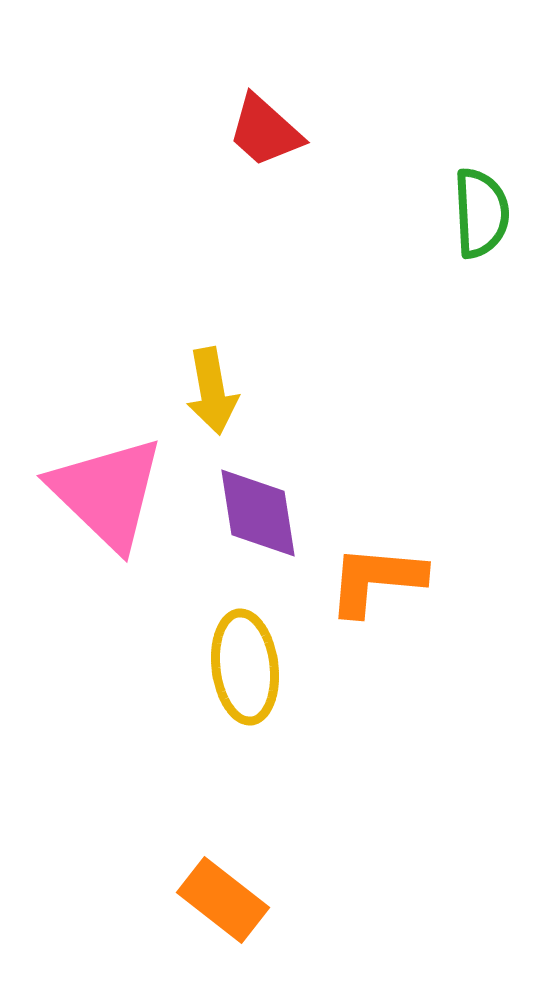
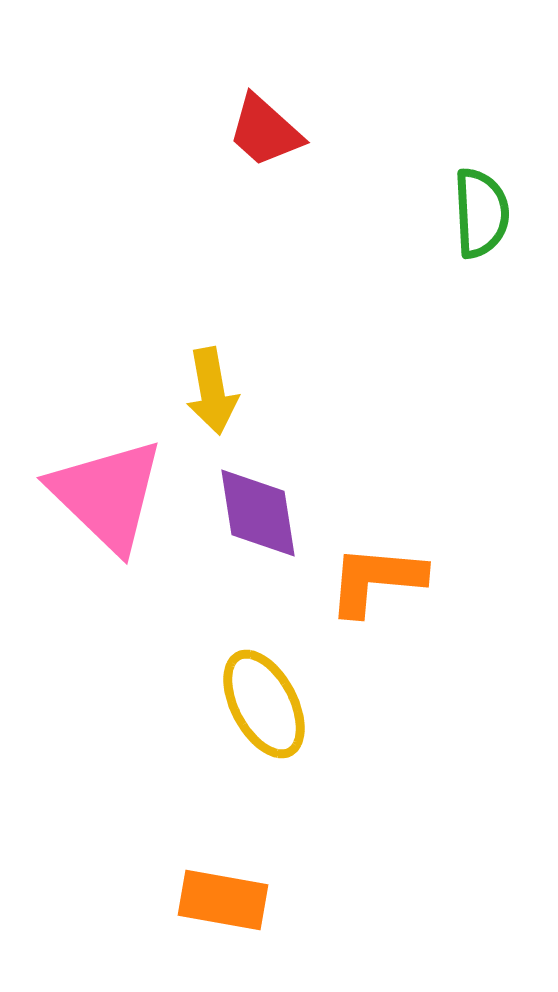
pink triangle: moved 2 px down
yellow ellipse: moved 19 px right, 37 px down; rotated 21 degrees counterclockwise
orange rectangle: rotated 28 degrees counterclockwise
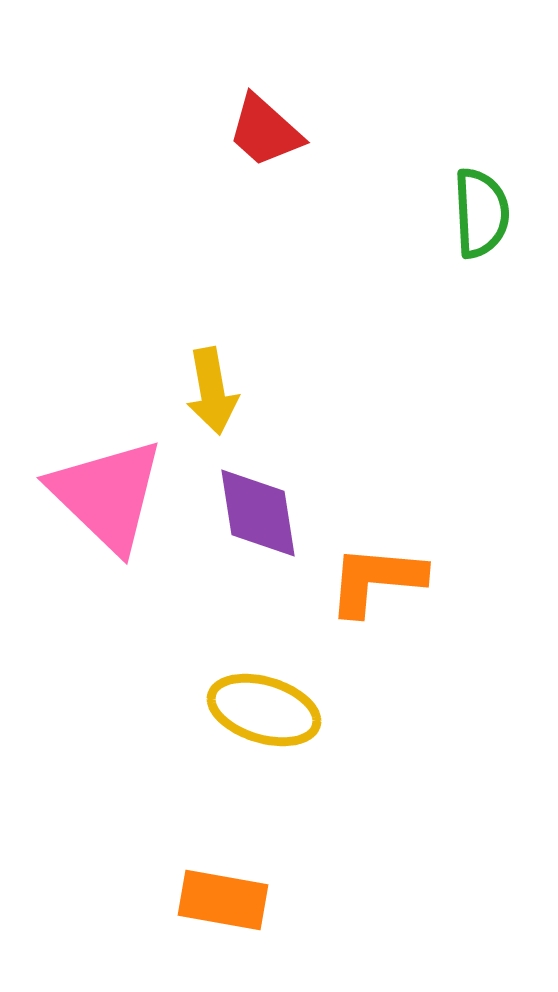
yellow ellipse: moved 6 px down; rotated 45 degrees counterclockwise
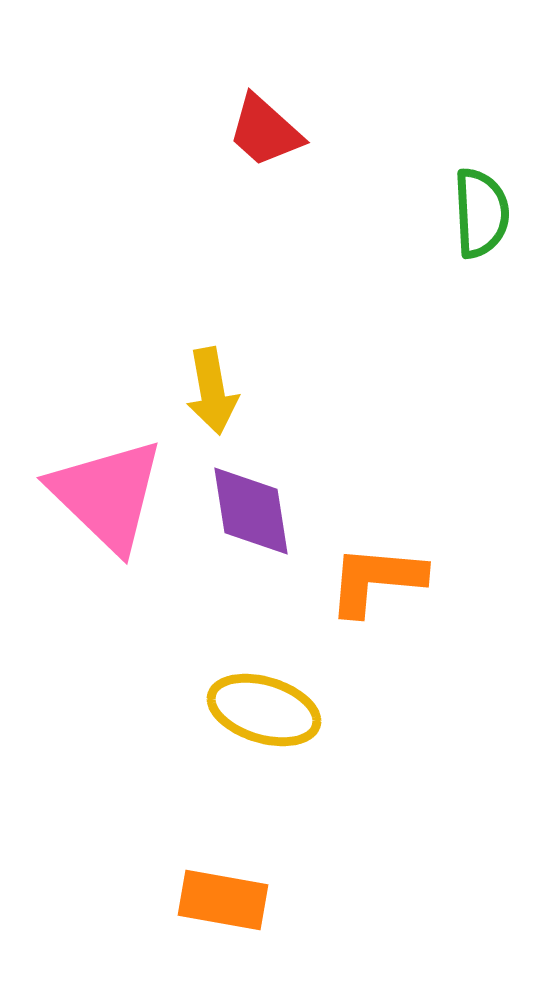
purple diamond: moved 7 px left, 2 px up
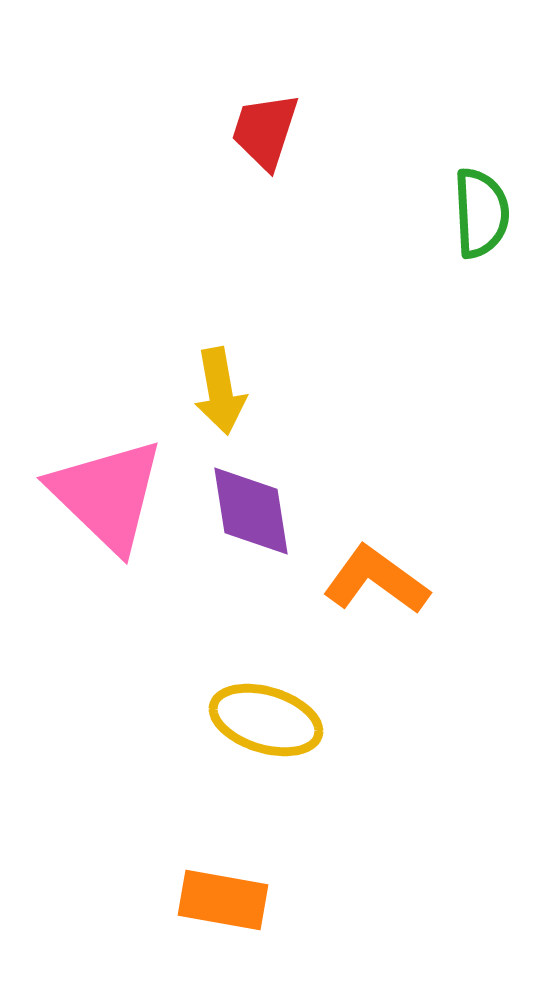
red trapezoid: rotated 66 degrees clockwise
yellow arrow: moved 8 px right
orange L-shape: rotated 31 degrees clockwise
yellow ellipse: moved 2 px right, 10 px down
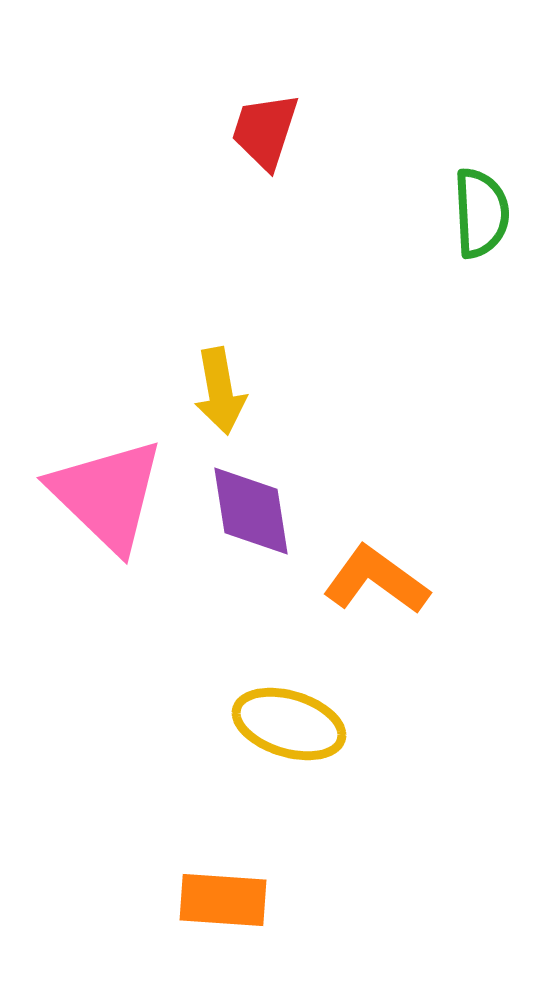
yellow ellipse: moved 23 px right, 4 px down
orange rectangle: rotated 6 degrees counterclockwise
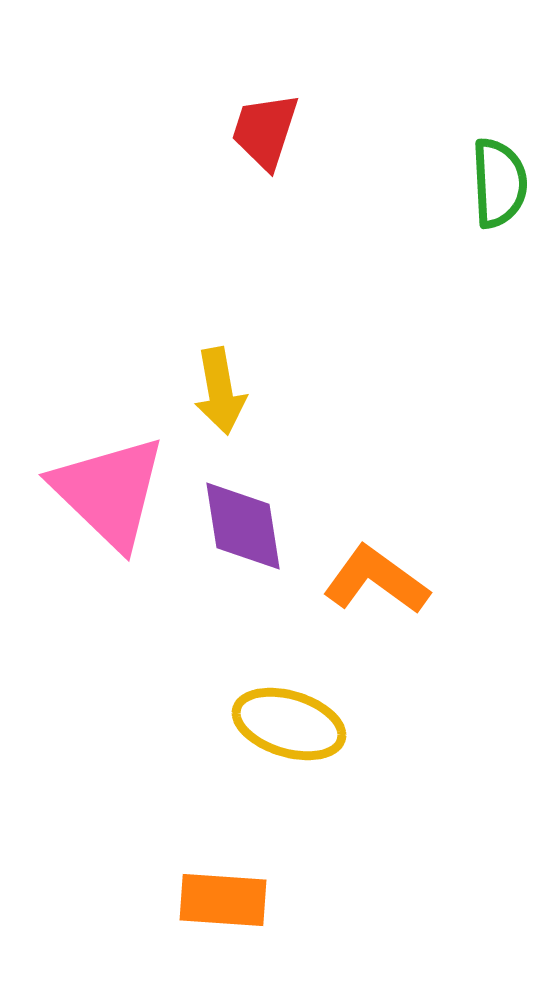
green semicircle: moved 18 px right, 30 px up
pink triangle: moved 2 px right, 3 px up
purple diamond: moved 8 px left, 15 px down
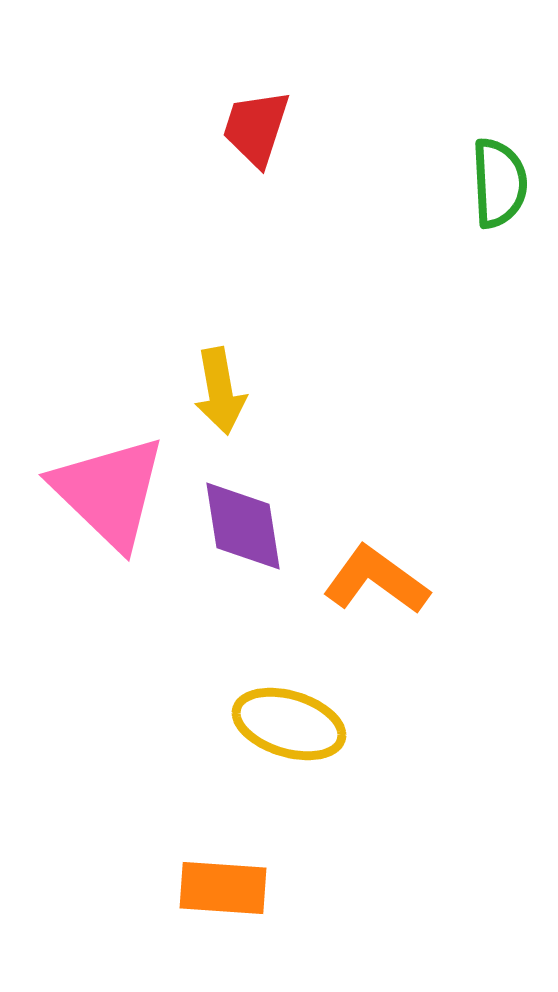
red trapezoid: moved 9 px left, 3 px up
orange rectangle: moved 12 px up
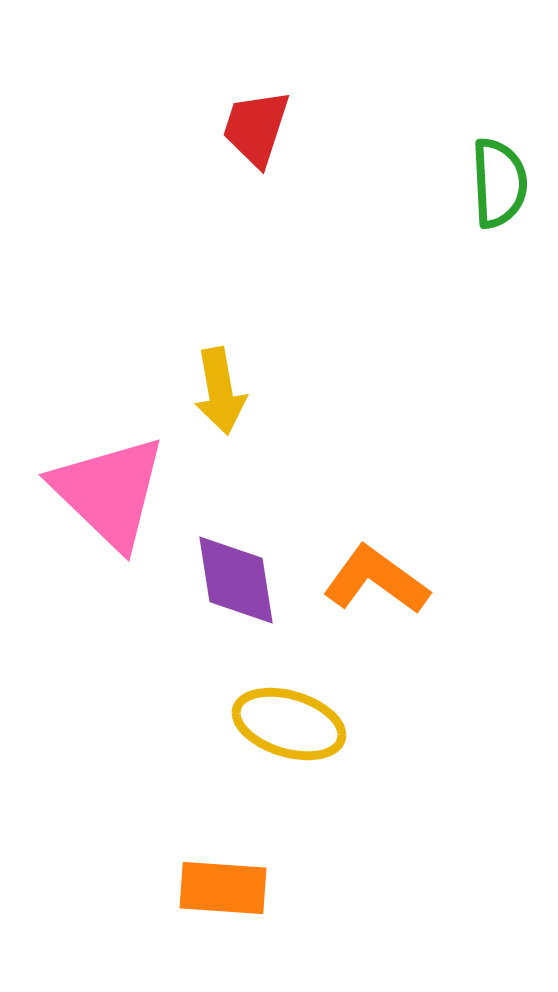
purple diamond: moved 7 px left, 54 px down
